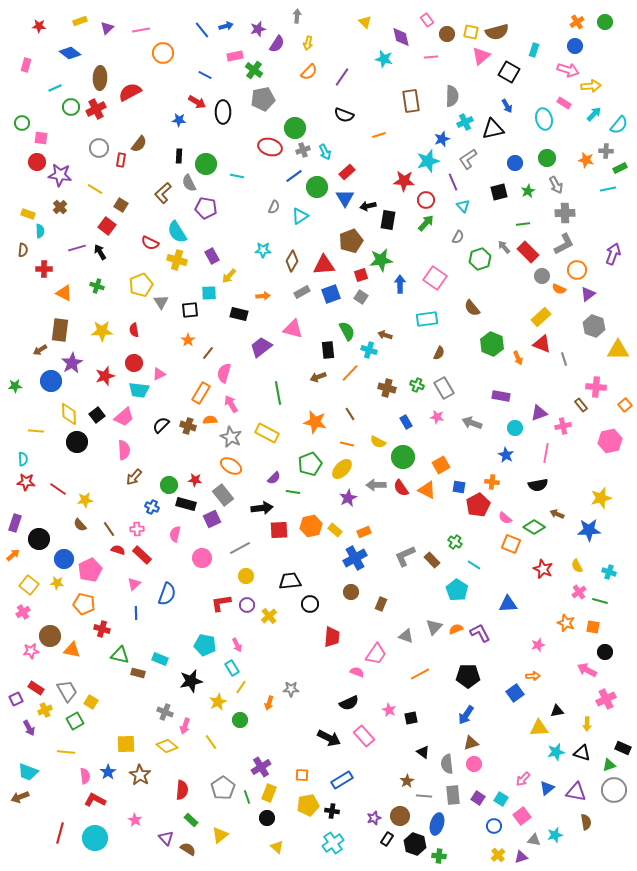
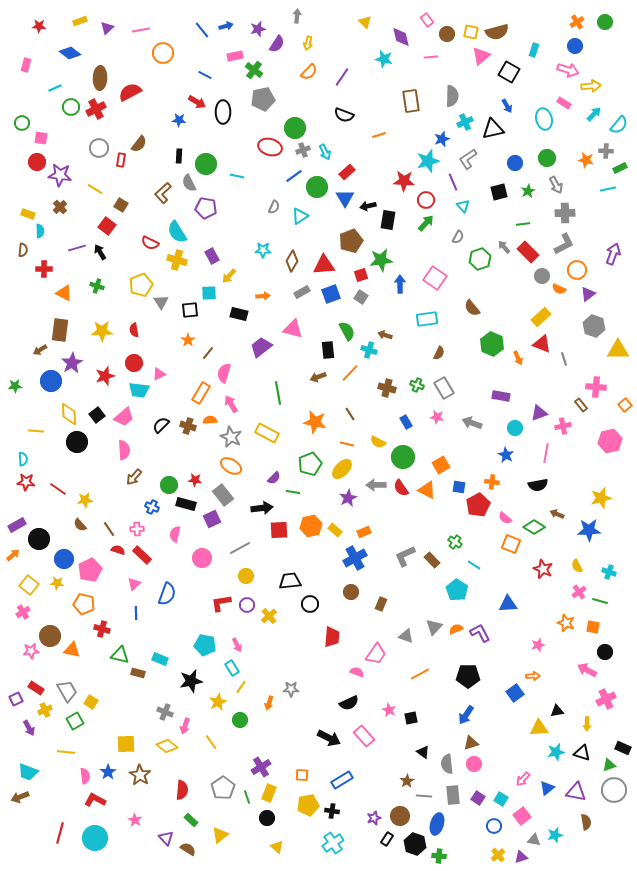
purple rectangle at (15, 523): moved 2 px right, 2 px down; rotated 42 degrees clockwise
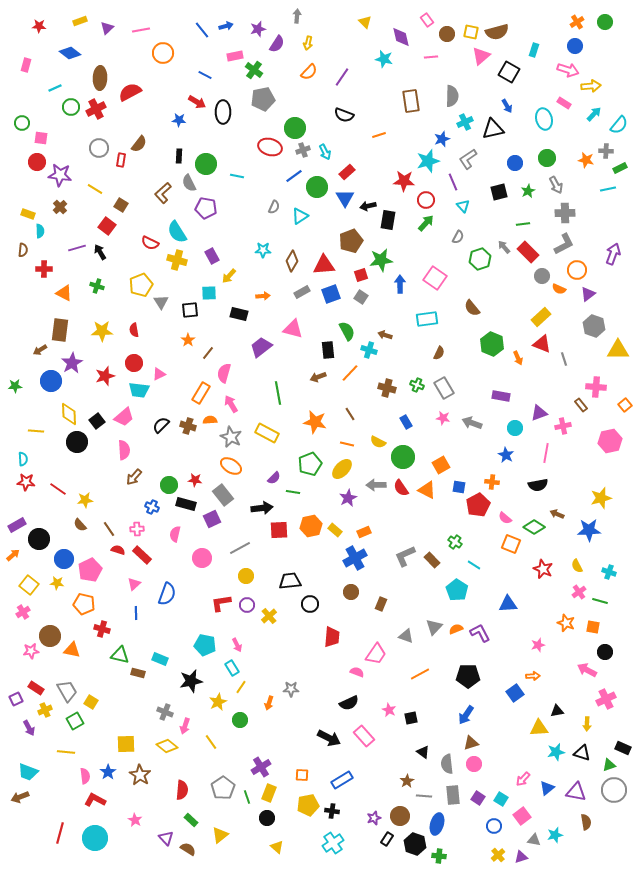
black square at (97, 415): moved 6 px down
pink star at (437, 417): moved 6 px right, 1 px down
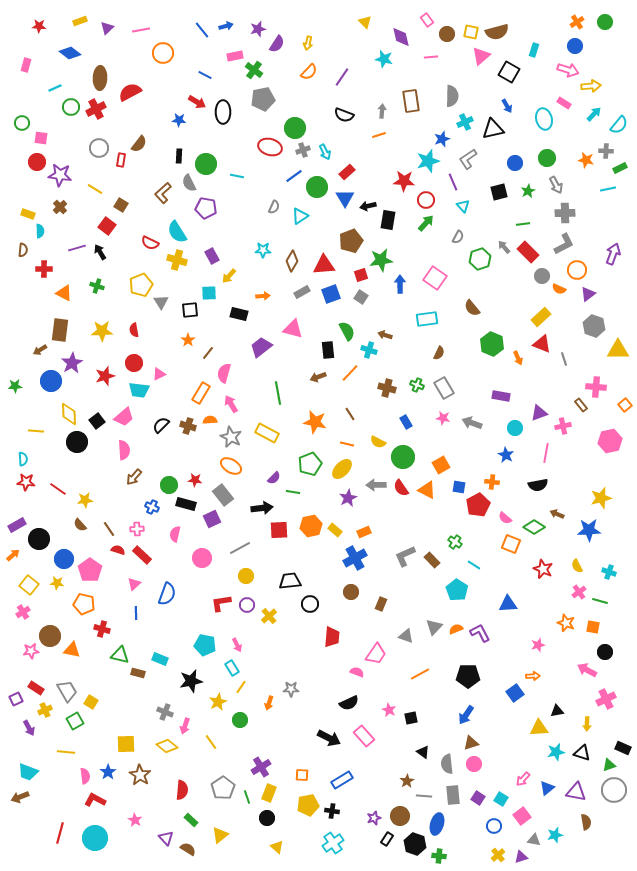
gray arrow at (297, 16): moved 85 px right, 95 px down
pink pentagon at (90, 570): rotated 10 degrees counterclockwise
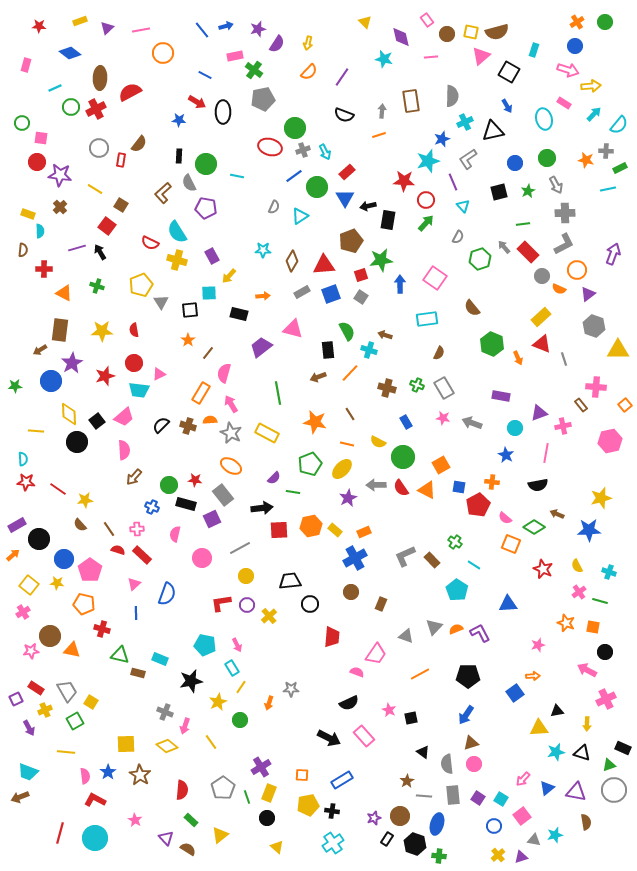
black triangle at (493, 129): moved 2 px down
gray star at (231, 437): moved 4 px up
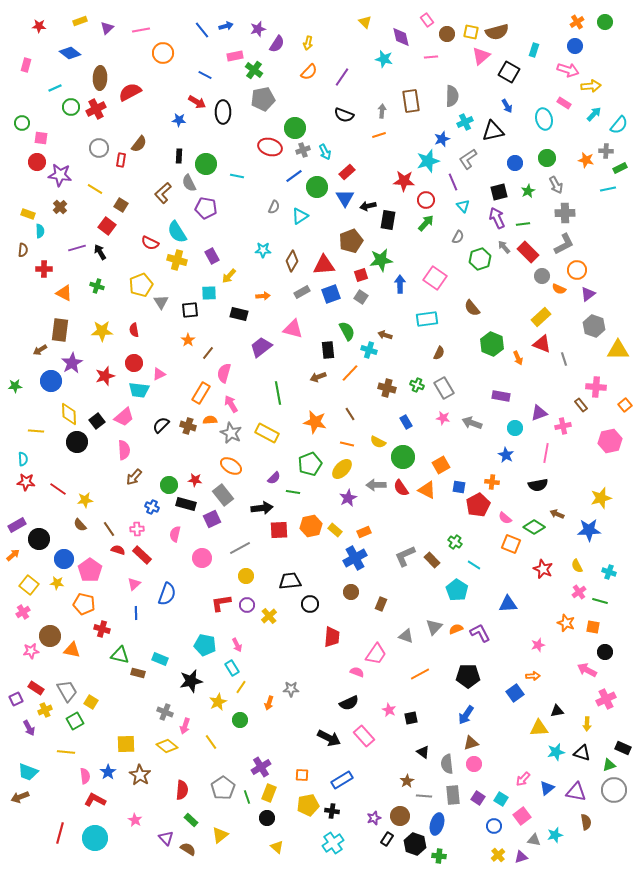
purple arrow at (613, 254): moved 116 px left, 36 px up; rotated 45 degrees counterclockwise
